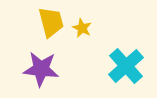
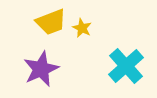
yellow trapezoid: rotated 84 degrees clockwise
purple star: rotated 30 degrees counterclockwise
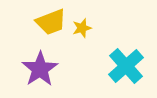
yellow star: rotated 30 degrees clockwise
purple star: moved 1 px left; rotated 9 degrees counterclockwise
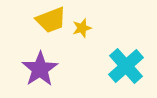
yellow trapezoid: moved 2 px up
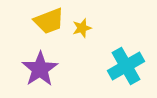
yellow trapezoid: moved 2 px left, 1 px down
cyan cross: rotated 12 degrees clockwise
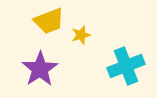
yellow star: moved 1 px left, 7 px down
cyan cross: rotated 9 degrees clockwise
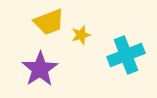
yellow trapezoid: moved 1 px down
cyan cross: moved 11 px up
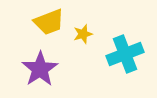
yellow star: moved 2 px right, 1 px up
cyan cross: moved 1 px left, 1 px up
